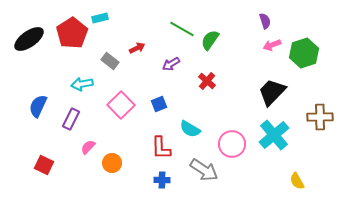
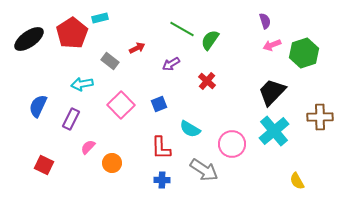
cyan cross: moved 4 px up
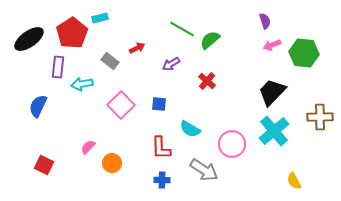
green semicircle: rotated 15 degrees clockwise
green hexagon: rotated 24 degrees clockwise
blue square: rotated 28 degrees clockwise
purple rectangle: moved 13 px left, 52 px up; rotated 20 degrees counterclockwise
yellow semicircle: moved 3 px left
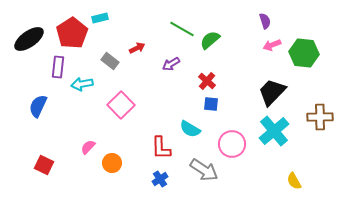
blue square: moved 52 px right
blue cross: moved 2 px left, 1 px up; rotated 35 degrees counterclockwise
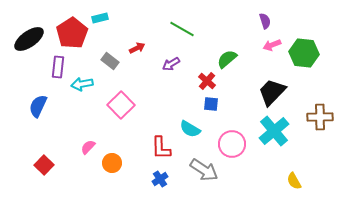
green semicircle: moved 17 px right, 19 px down
red square: rotated 18 degrees clockwise
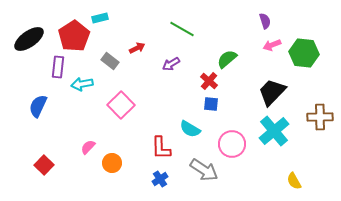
red pentagon: moved 2 px right, 3 px down
red cross: moved 2 px right
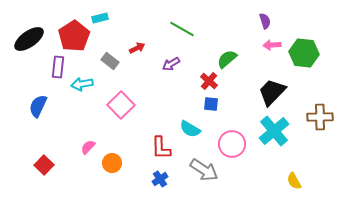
pink arrow: rotated 18 degrees clockwise
